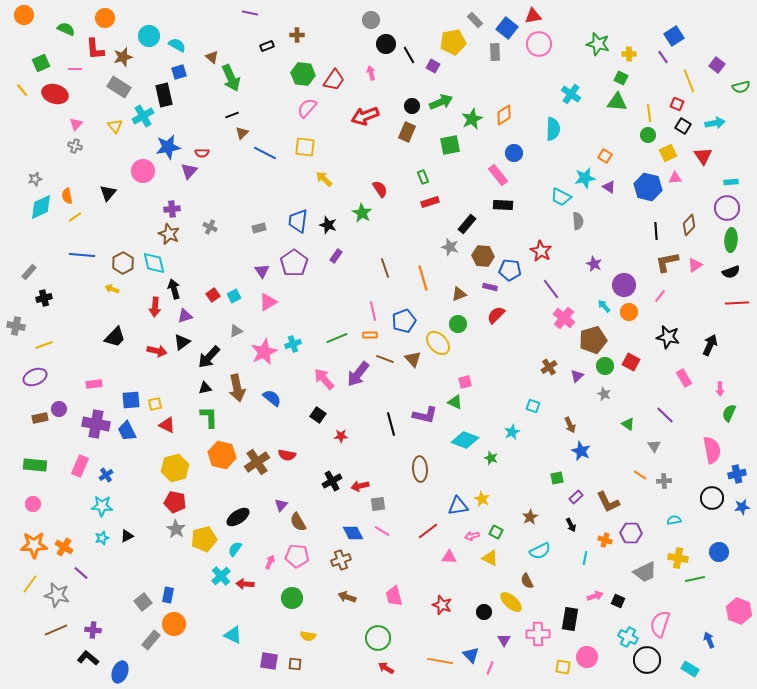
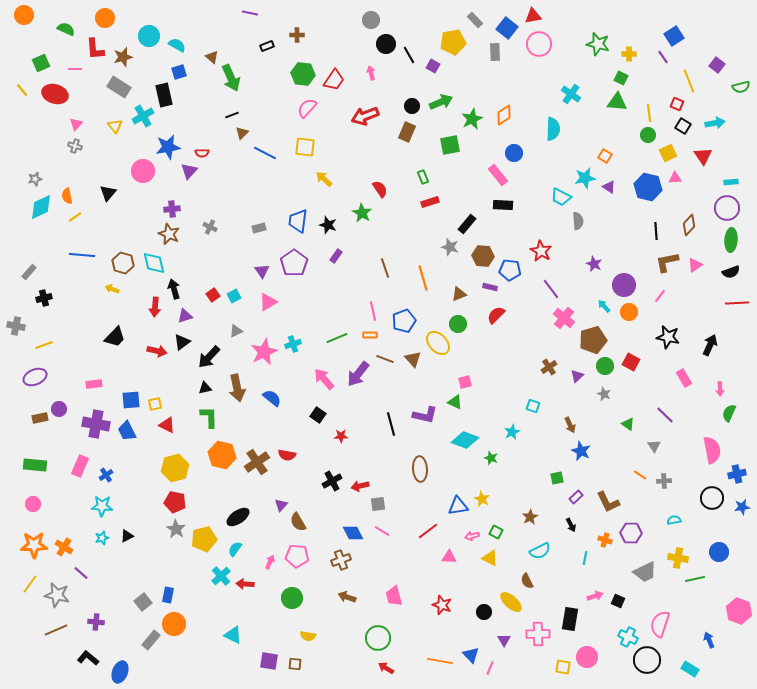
brown hexagon at (123, 263): rotated 15 degrees counterclockwise
purple cross at (93, 630): moved 3 px right, 8 px up
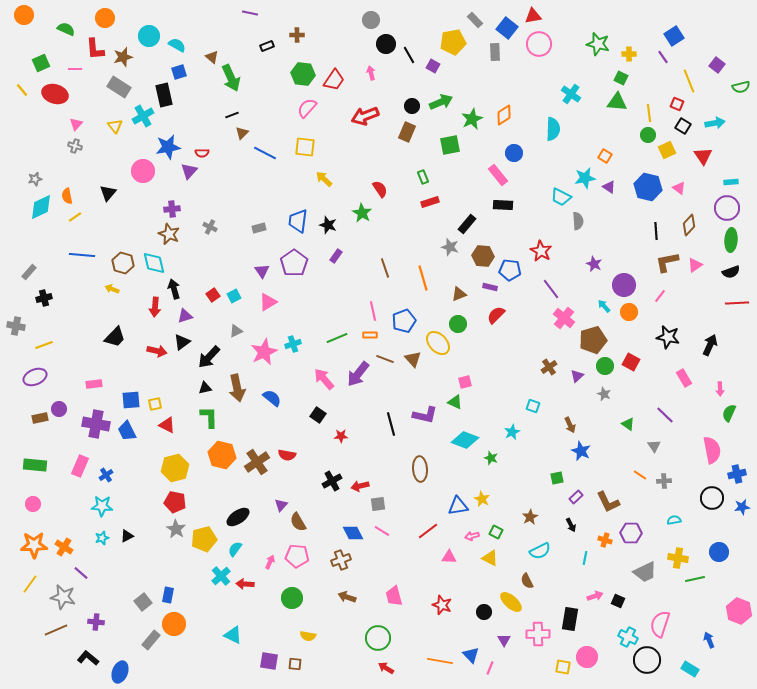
yellow square at (668, 153): moved 1 px left, 3 px up
pink triangle at (675, 178): moved 4 px right, 10 px down; rotated 40 degrees clockwise
gray star at (57, 595): moved 6 px right, 2 px down
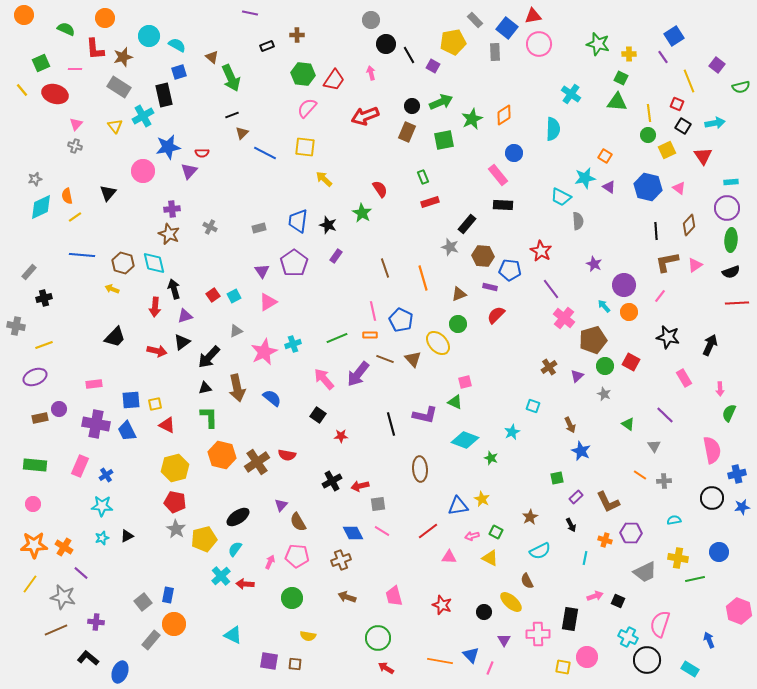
green square at (450, 145): moved 6 px left, 5 px up
blue pentagon at (404, 321): moved 3 px left, 1 px up; rotated 25 degrees counterclockwise
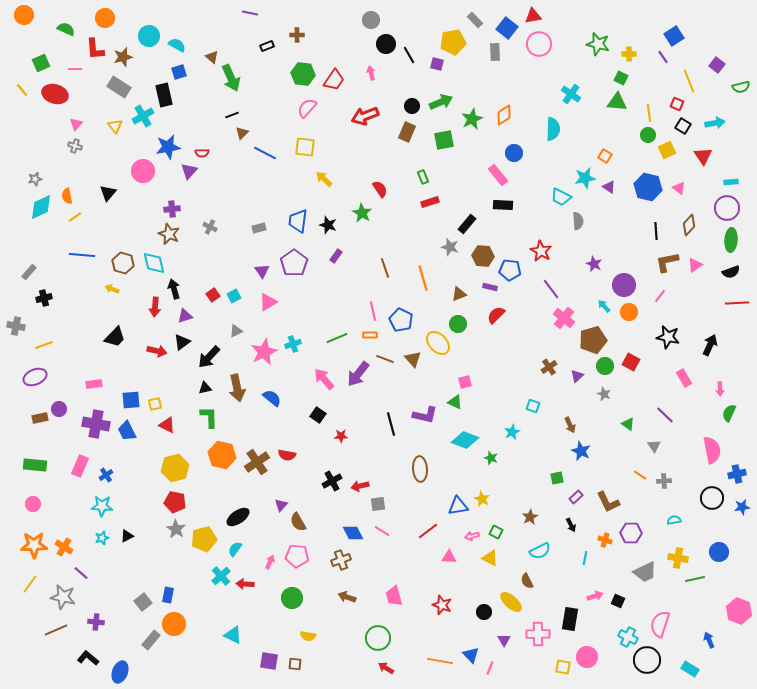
purple square at (433, 66): moved 4 px right, 2 px up; rotated 16 degrees counterclockwise
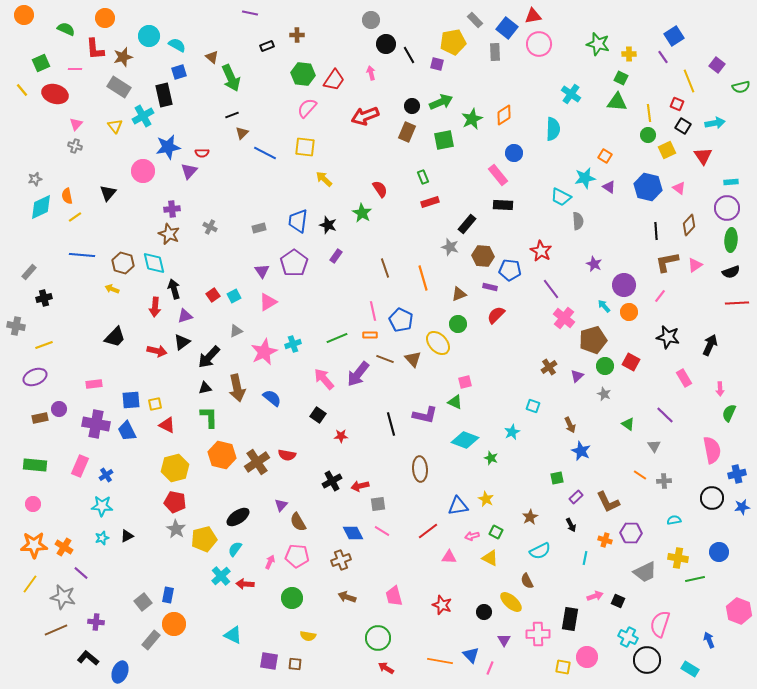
yellow star at (482, 499): moved 4 px right
